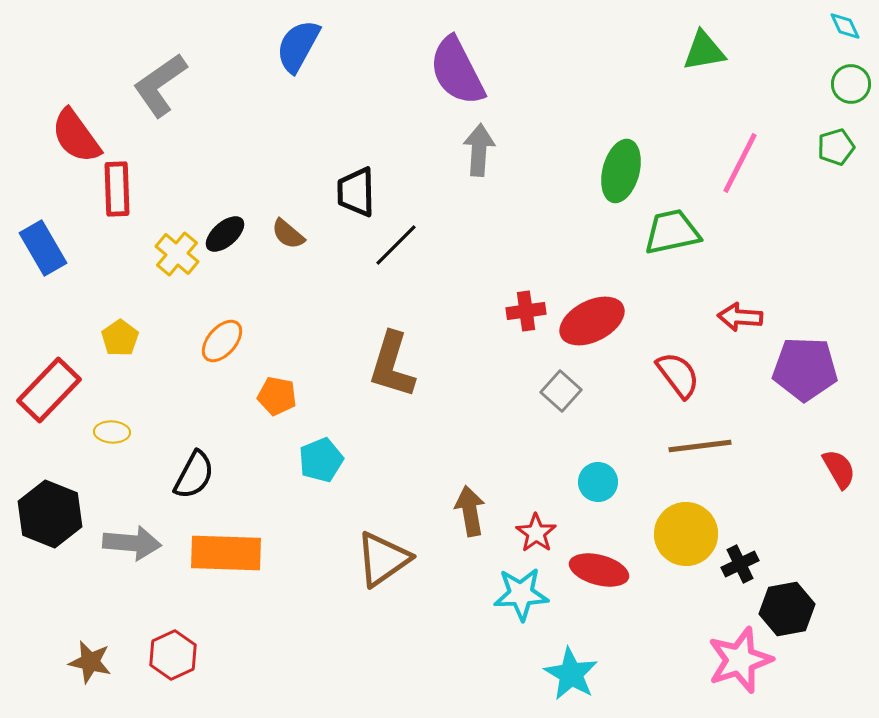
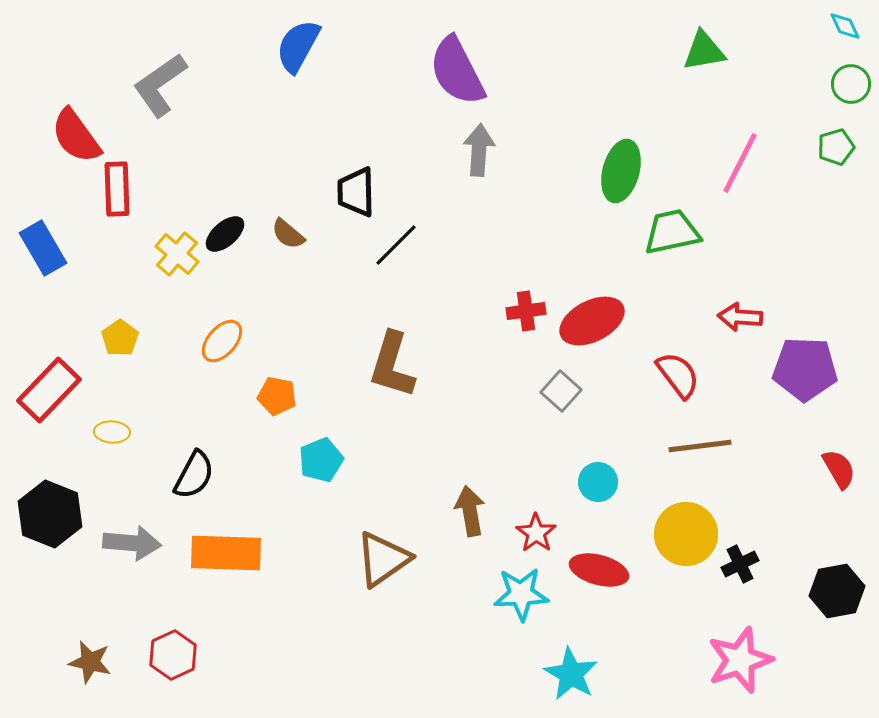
black hexagon at (787, 609): moved 50 px right, 18 px up
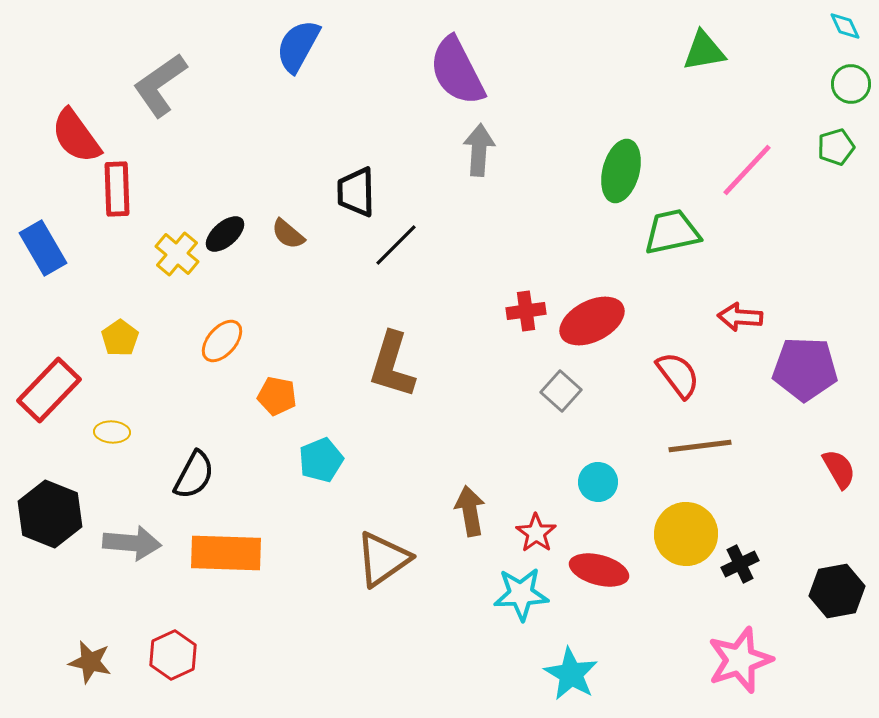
pink line at (740, 163): moved 7 px right, 7 px down; rotated 16 degrees clockwise
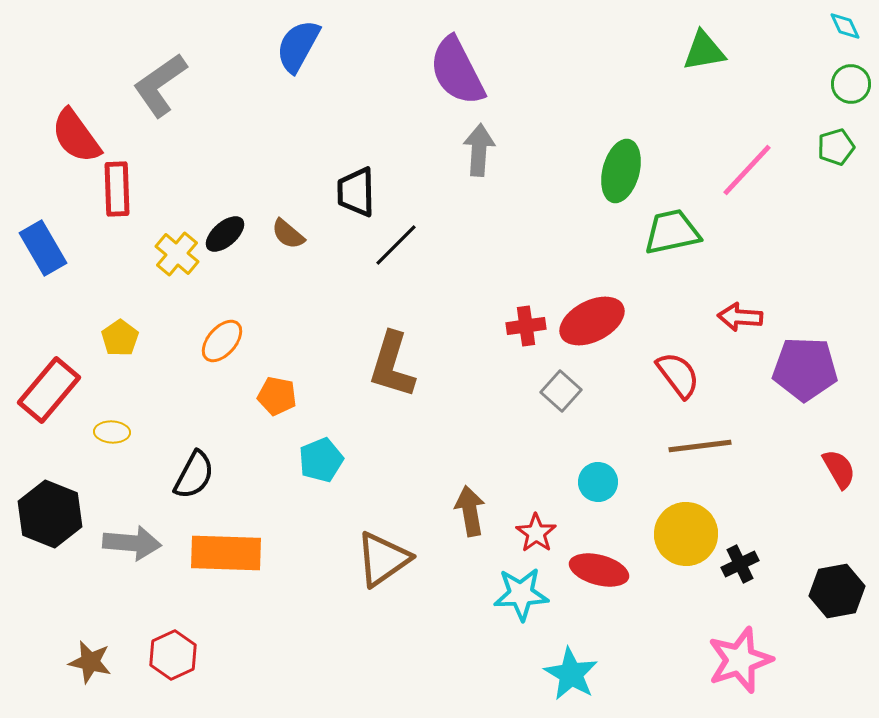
red cross at (526, 311): moved 15 px down
red rectangle at (49, 390): rotated 4 degrees counterclockwise
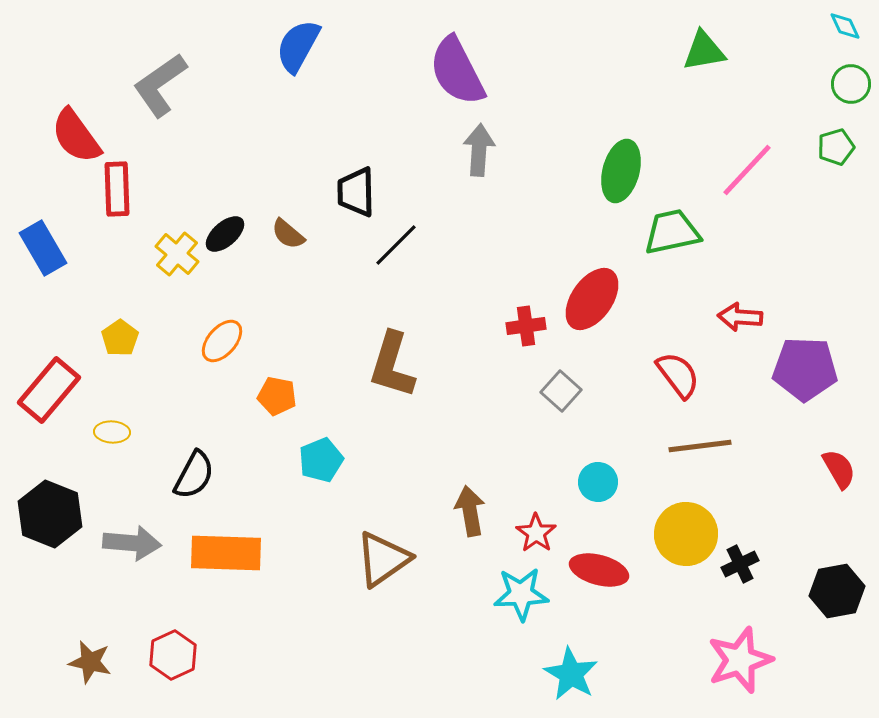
red ellipse at (592, 321): moved 22 px up; rotated 28 degrees counterclockwise
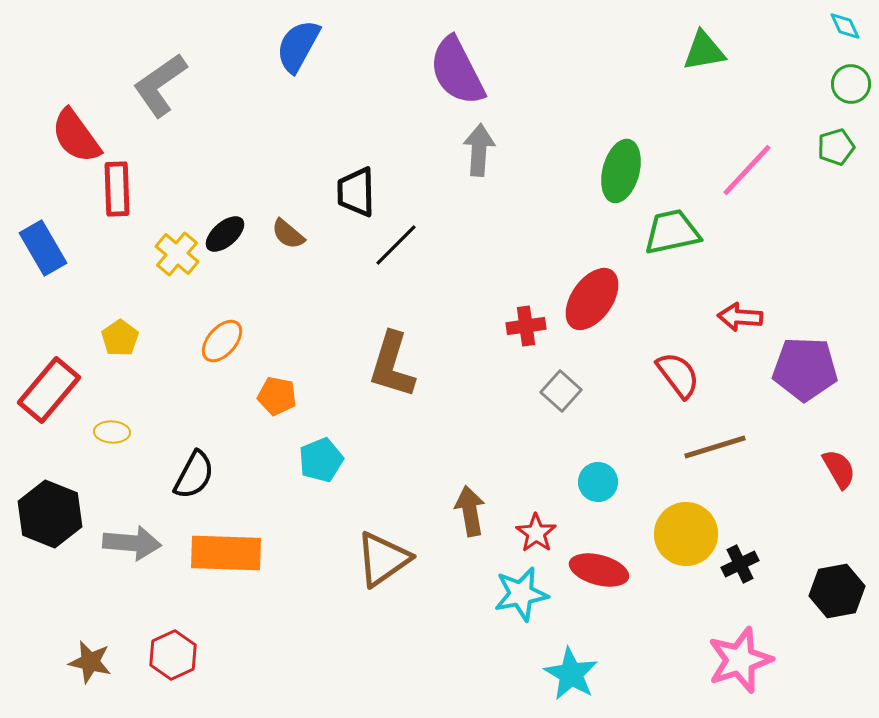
brown line at (700, 446): moved 15 px right, 1 px down; rotated 10 degrees counterclockwise
cyan star at (521, 594): rotated 8 degrees counterclockwise
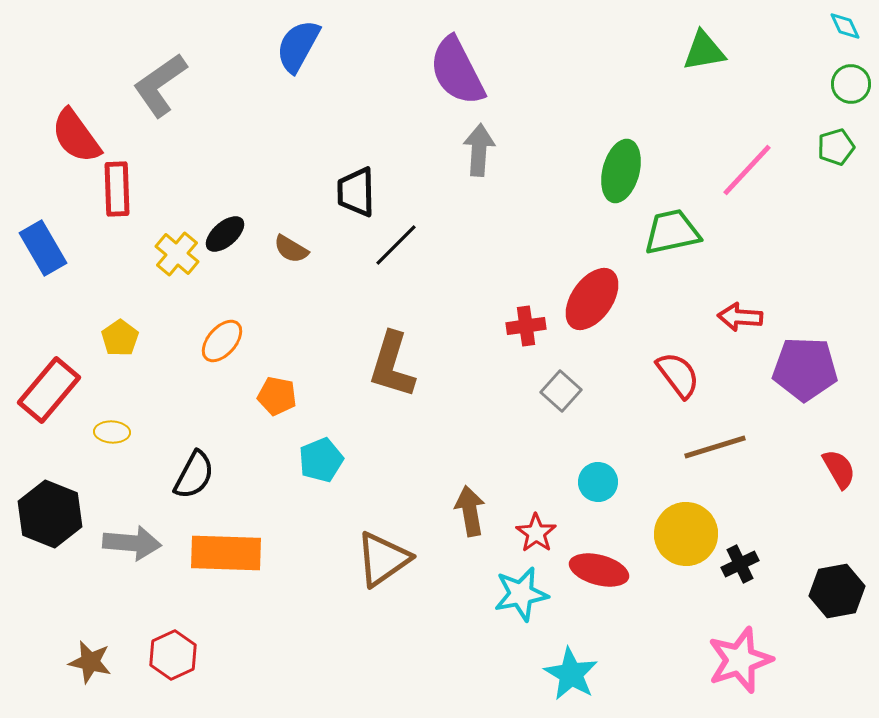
brown semicircle at (288, 234): moved 3 px right, 15 px down; rotated 9 degrees counterclockwise
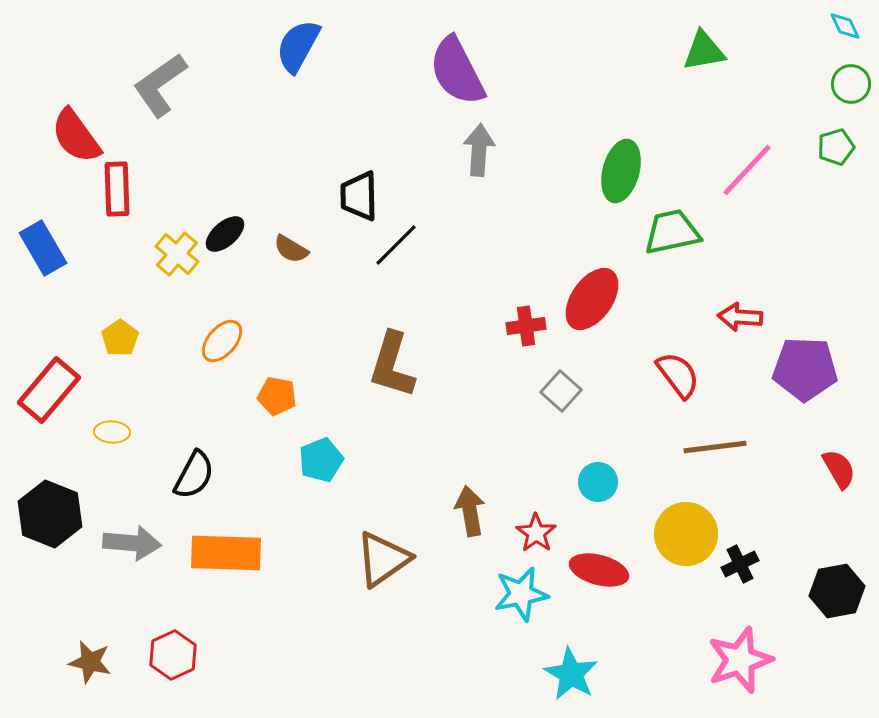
black trapezoid at (356, 192): moved 3 px right, 4 px down
brown line at (715, 447): rotated 10 degrees clockwise
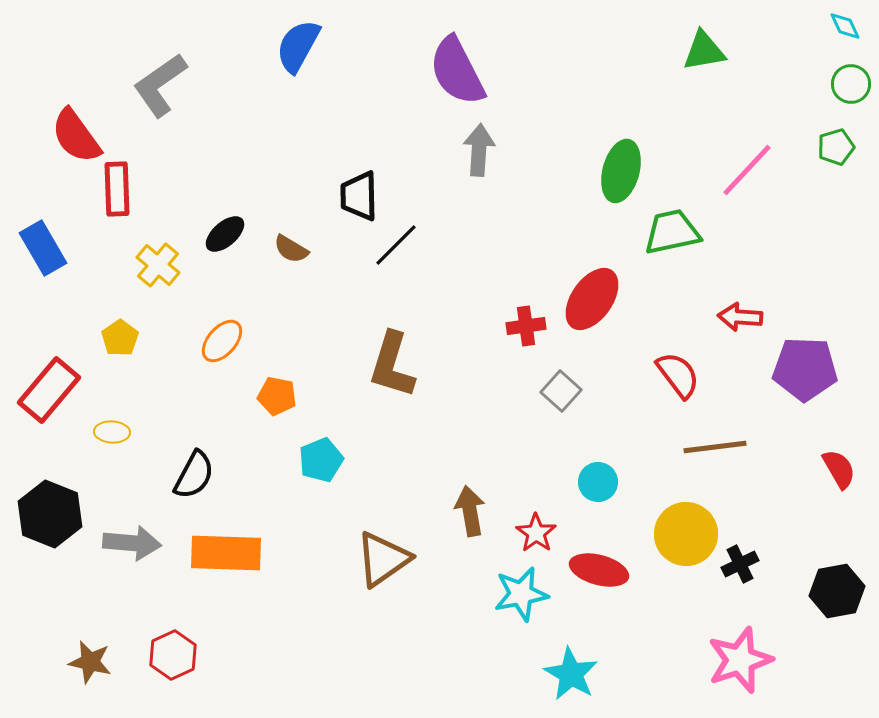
yellow cross at (177, 254): moved 19 px left, 11 px down
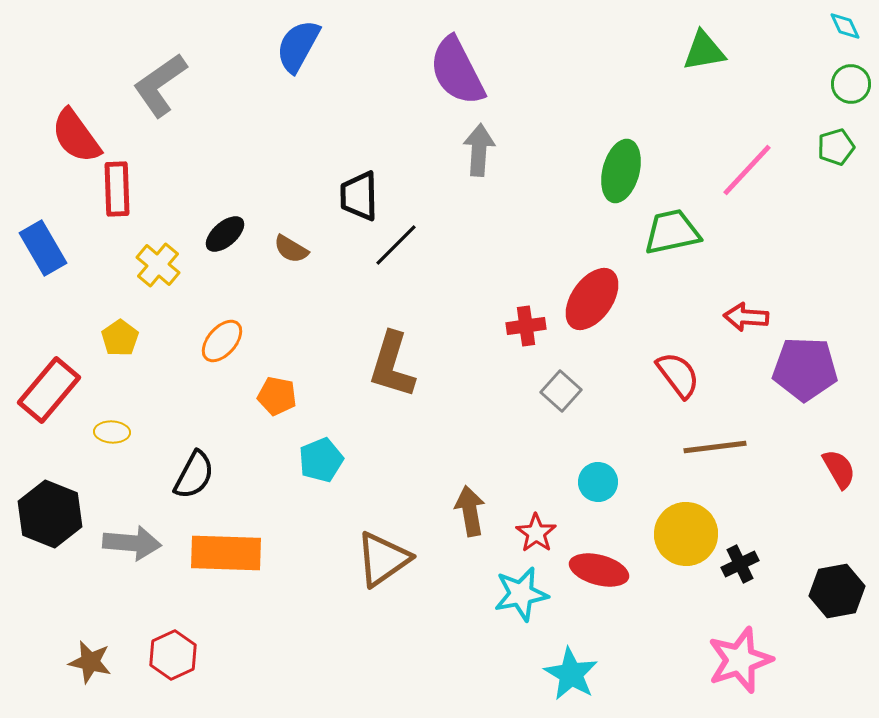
red arrow at (740, 317): moved 6 px right
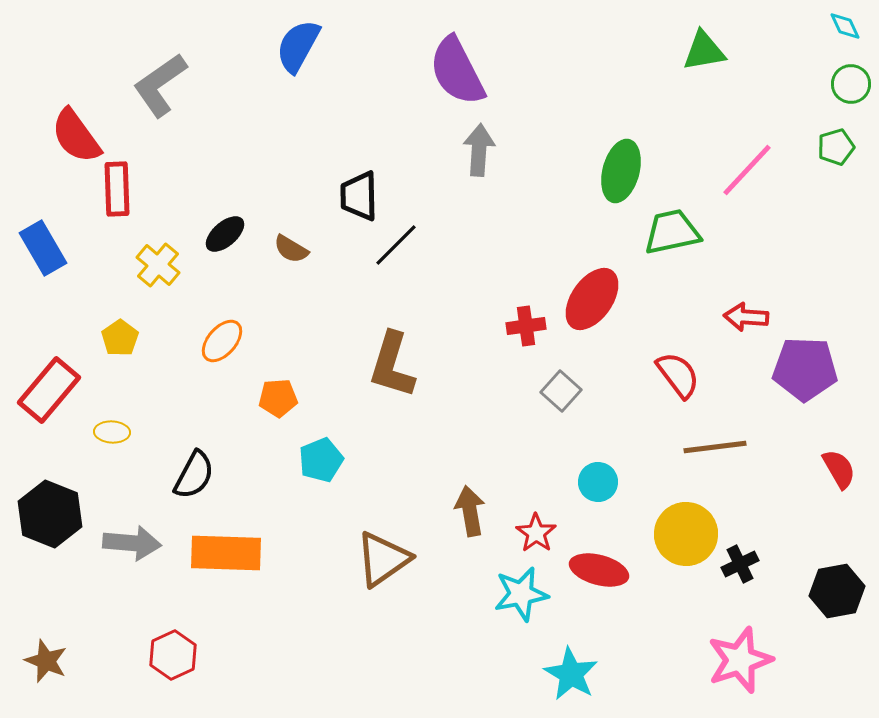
orange pentagon at (277, 396): moved 1 px right, 2 px down; rotated 15 degrees counterclockwise
brown star at (90, 662): moved 44 px left, 1 px up; rotated 9 degrees clockwise
